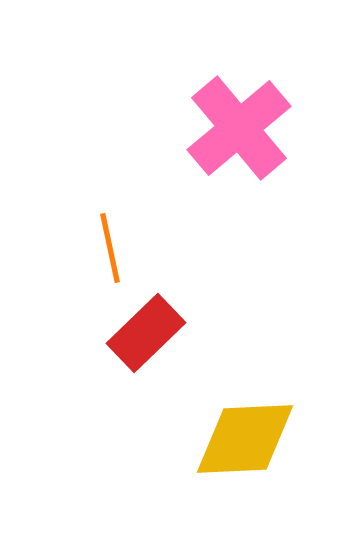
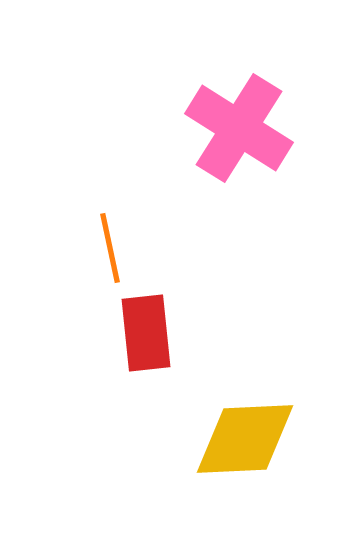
pink cross: rotated 18 degrees counterclockwise
red rectangle: rotated 52 degrees counterclockwise
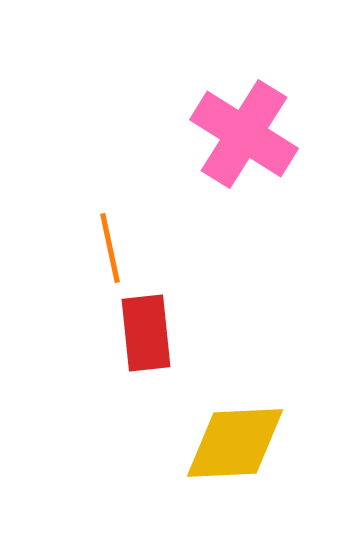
pink cross: moved 5 px right, 6 px down
yellow diamond: moved 10 px left, 4 px down
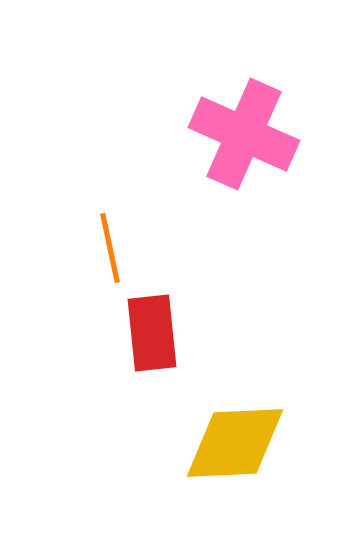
pink cross: rotated 8 degrees counterclockwise
red rectangle: moved 6 px right
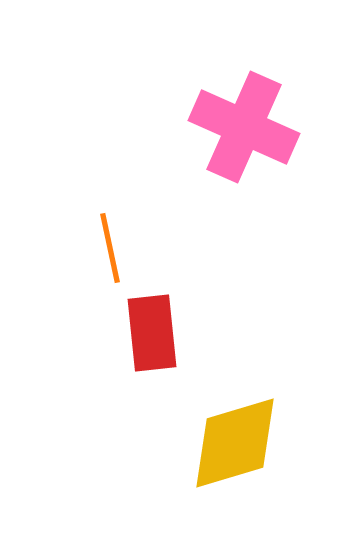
pink cross: moved 7 px up
yellow diamond: rotated 14 degrees counterclockwise
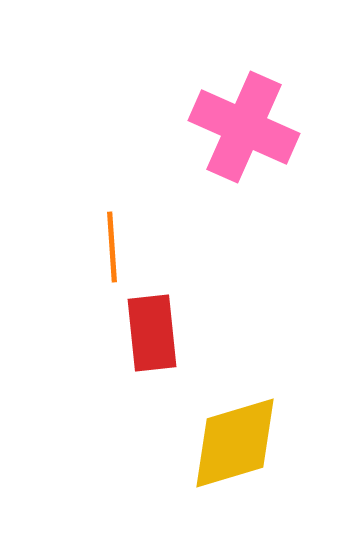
orange line: moved 2 px right, 1 px up; rotated 8 degrees clockwise
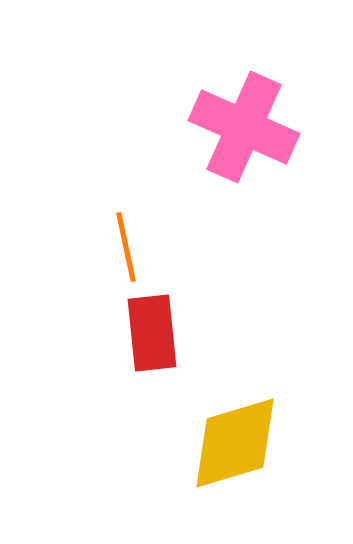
orange line: moved 14 px right; rotated 8 degrees counterclockwise
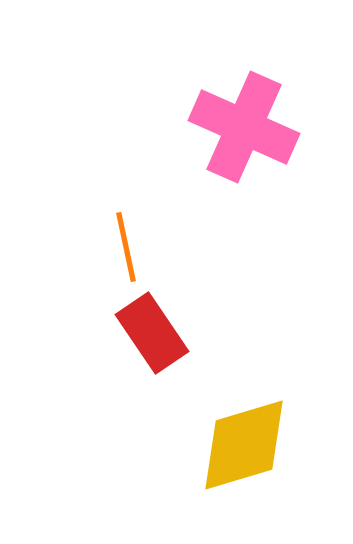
red rectangle: rotated 28 degrees counterclockwise
yellow diamond: moved 9 px right, 2 px down
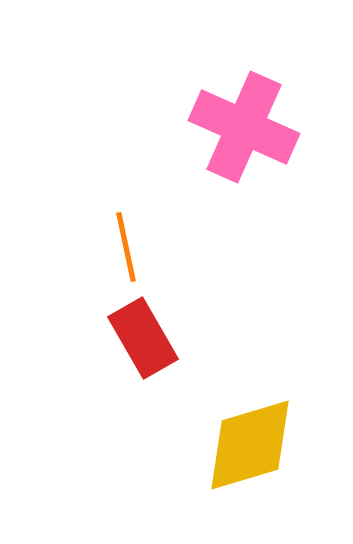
red rectangle: moved 9 px left, 5 px down; rotated 4 degrees clockwise
yellow diamond: moved 6 px right
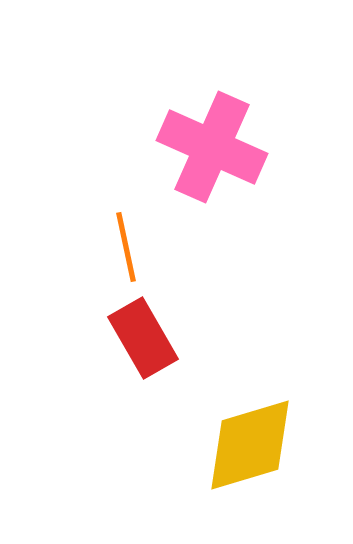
pink cross: moved 32 px left, 20 px down
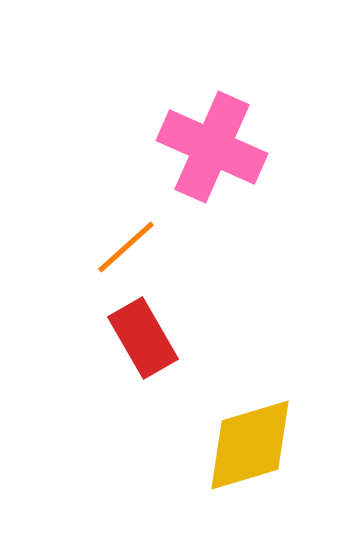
orange line: rotated 60 degrees clockwise
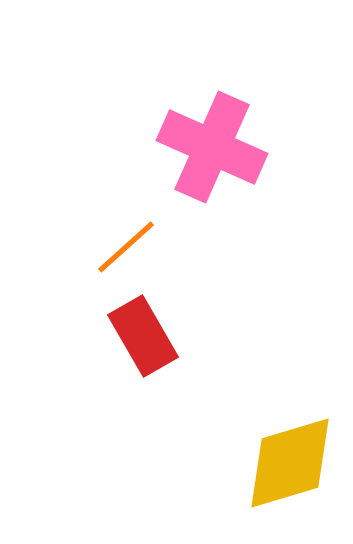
red rectangle: moved 2 px up
yellow diamond: moved 40 px right, 18 px down
